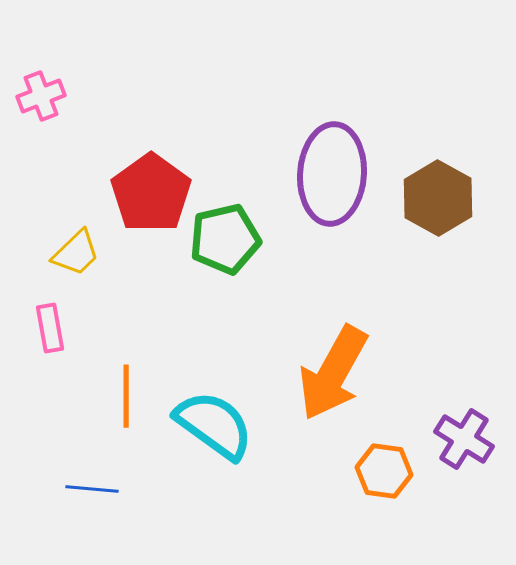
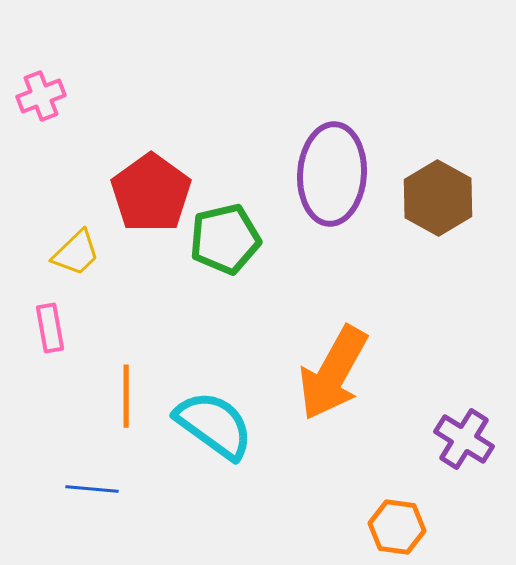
orange hexagon: moved 13 px right, 56 px down
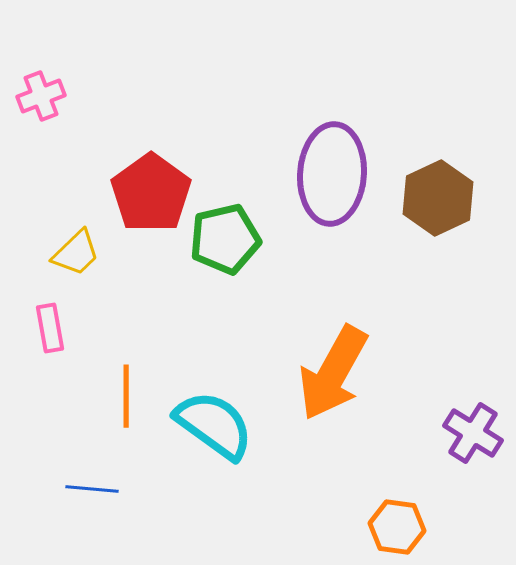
brown hexagon: rotated 6 degrees clockwise
purple cross: moved 9 px right, 6 px up
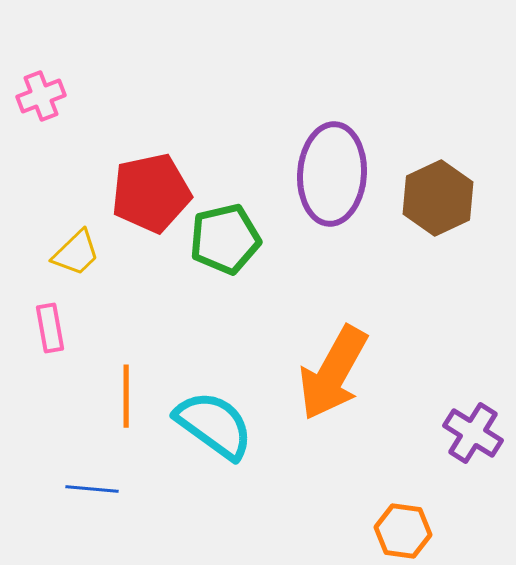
red pentagon: rotated 24 degrees clockwise
orange hexagon: moved 6 px right, 4 px down
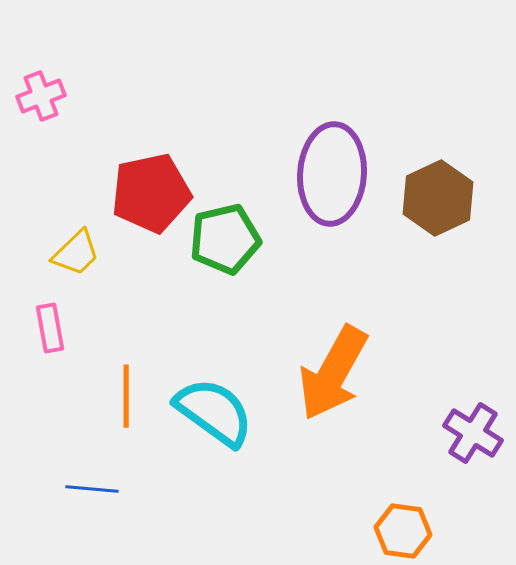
cyan semicircle: moved 13 px up
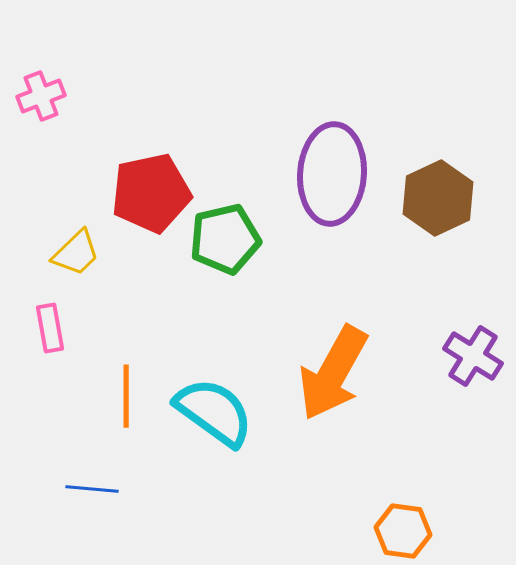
purple cross: moved 77 px up
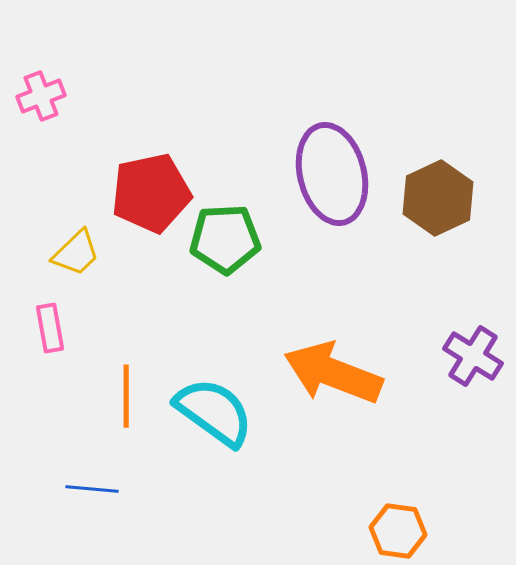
purple ellipse: rotated 18 degrees counterclockwise
green pentagon: rotated 10 degrees clockwise
orange arrow: rotated 82 degrees clockwise
orange hexagon: moved 5 px left
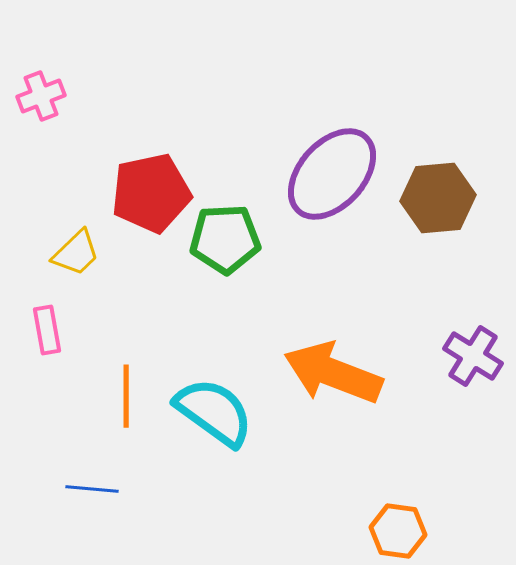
purple ellipse: rotated 56 degrees clockwise
brown hexagon: rotated 20 degrees clockwise
pink rectangle: moved 3 px left, 2 px down
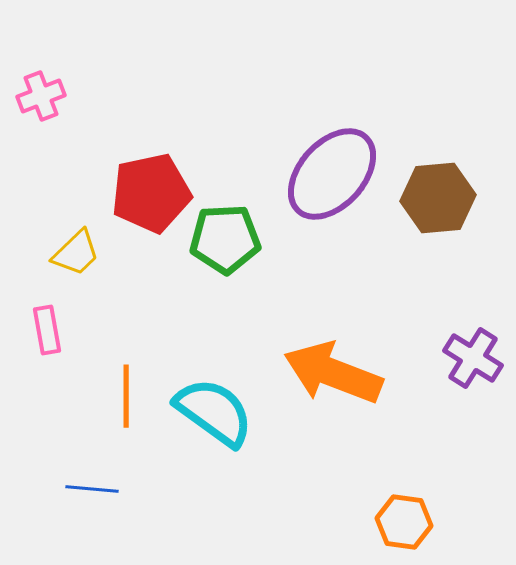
purple cross: moved 2 px down
orange hexagon: moved 6 px right, 9 px up
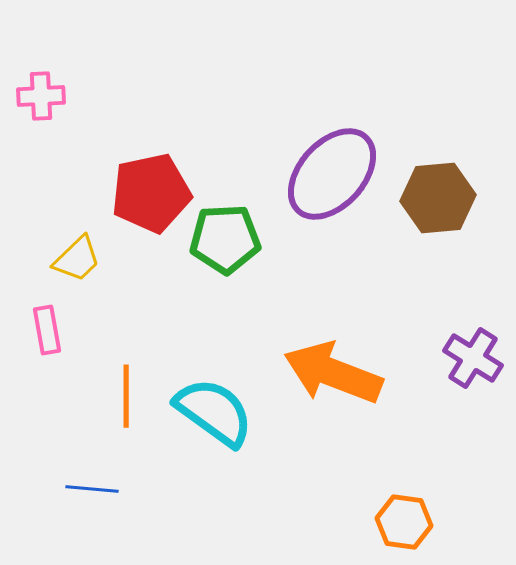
pink cross: rotated 18 degrees clockwise
yellow trapezoid: moved 1 px right, 6 px down
